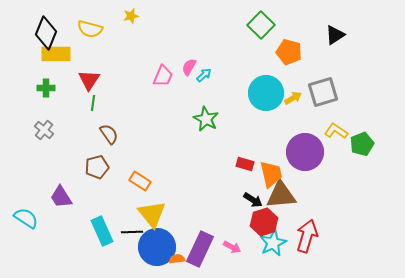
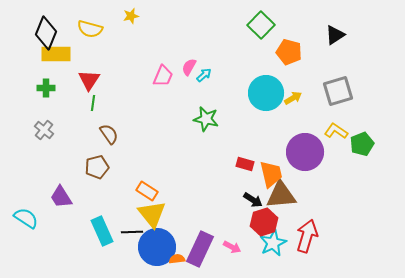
gray square: moved 15 px right, 1 px up
green star: rotated 15 degrees counterclockwise
orange rectangle: moved 7 px right, 10 px down
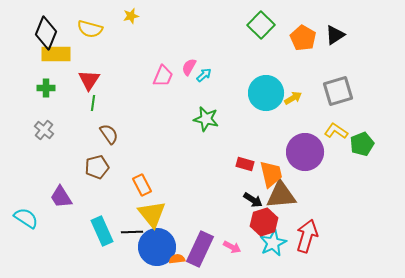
orange pentagon: moved 14 px right, 14 px up; rotated 15 degrees clockwise
orange rectangle: moved 5 px left, 6 px up; rotated 30 degrees clockwise
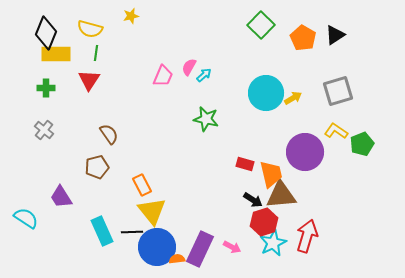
green line: moved 3 px right, 50 px up
yellow triangle: moved 3 px up
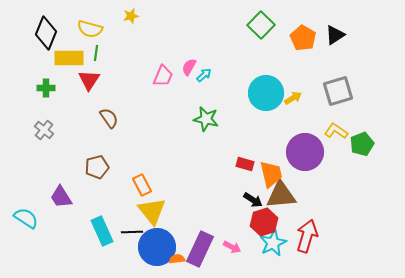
yellow rectangle: moved 13 px right, 4 px down
brown semicircle: moved 16 px up
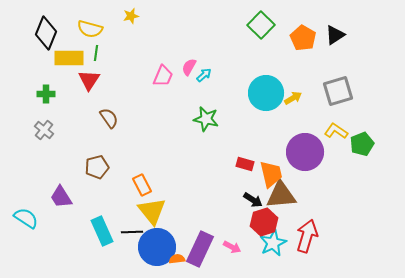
green cross: moved 6 px down
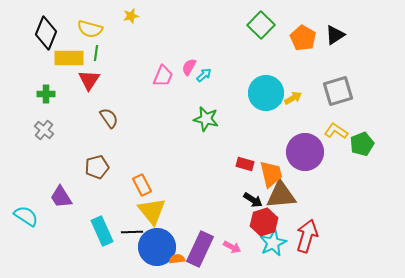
cyan semicircle: moved 2 px up
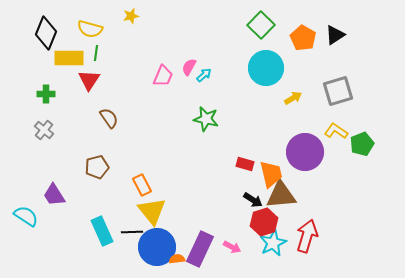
cyan circle: moved 25 px up
purple trapezoid: moved 7 px left, 2 px up
